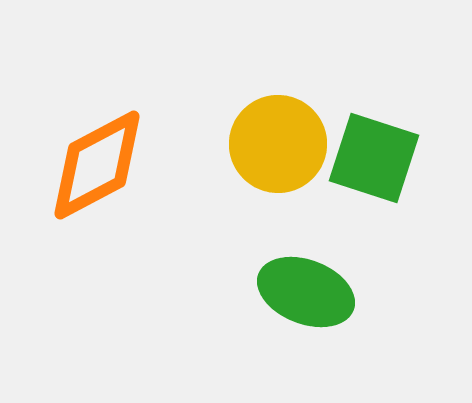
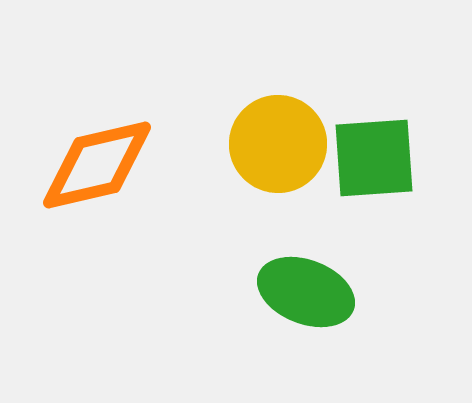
green square: rotated 22 degrees counterclockwise
orange diamond: rotated 15 degrees clockwise
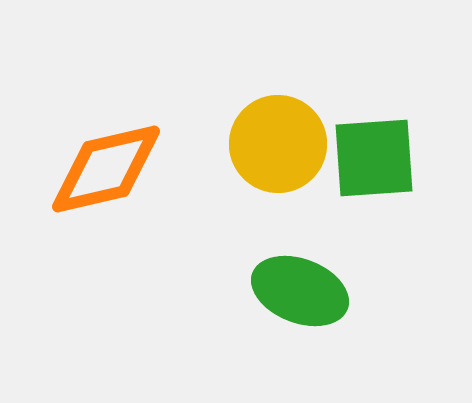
orange diamond: moved 9 px right, 4 px down
green ellipse: moved 6 px left, 1 px up
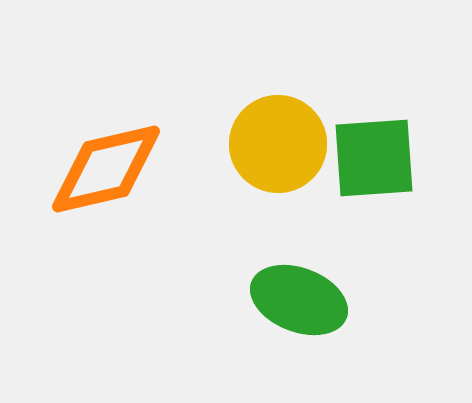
green ellipse: moved 1 px left, 9 px down
